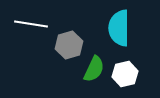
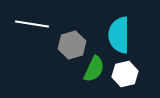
white line: moved 1 px right
cyan semicircle: moved 7 px down
gray hexagon: moved 3 px right
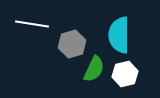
gray hexagon: moved 1 px up
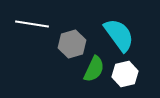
cyan semicircle: rotated 144 degrees clockwise
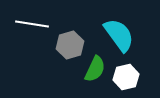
gray hexagon: moved 2 px left, 1 px down
green semicircle: moved 1 px right
white hexagon: moved 1 px right, 3 px down
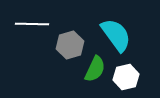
white line: rotated 8 degrees counterclockwise
cyan semicircle: moved 3 px left
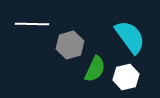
cyan semicircle: moved 14 px right, 2 px down
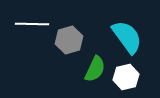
cyan semicircle: moved 3 px left
gray hexagon: moved 1 px left, 5 px up
